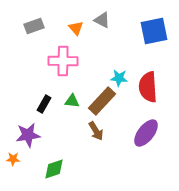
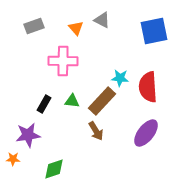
cyan star: moved 1 px right
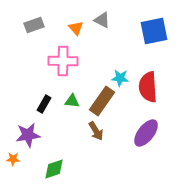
gray rectangle: moved 1 px up
brown rectangle: rotated 8 degrees counterclockwise
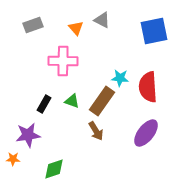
gray rectangle: moved 1 px left
green triangle: rotated 14 degrees clockwise
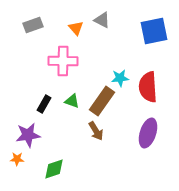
cyan star: rotated 12 degrees counterclockwise
purple ellipse: moved 2 px right; rotated 20 degrees counterclockwise
orange star: moved 4 px right
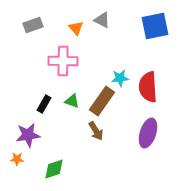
blue square: moved 1 px right, 5 px up
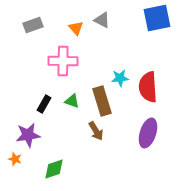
blue square: moved 2 px right, 8 px up
brown rectangle: rotated 52 degrees counterclockwise
orange star: moved 2 px left; rotated 16 degrees clockwise
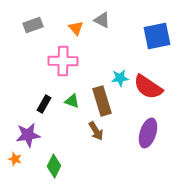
blue square: moved 18 px down
red semicircle: rotated 52 degrees counterclockwise
green diamond: moved 3 px up; rotated 45 degrees counterclockwise
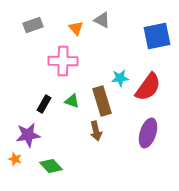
red semicircle: rotated 88 degrees counterclockwise
brown arrow: rotated 18 degrees clockwise
green diamond: moved 3 px left; rotated 70 degrees counterclockwise
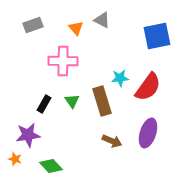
green triangle: rotated 35 degrees clockwise
brown arrow: moved 16 px right, 10 px down; rotated 54 degrees counterclockwise
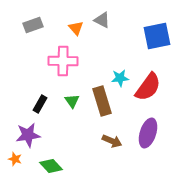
black rectangle: moved 4 px left
